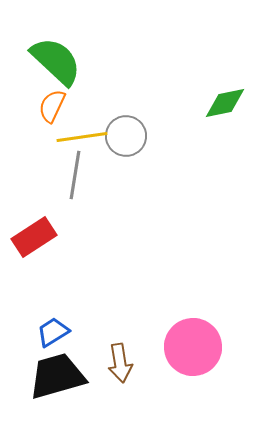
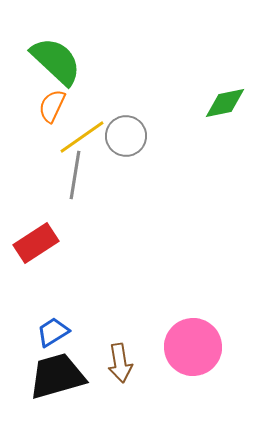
yellow line: rotated 27 degrees counterclockwise
red rectangle: moved 2 px right, 6 px down
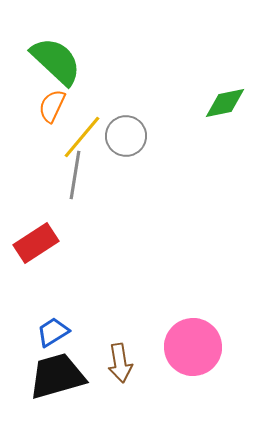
yellow line: rotated 15 degrees counterclockwise
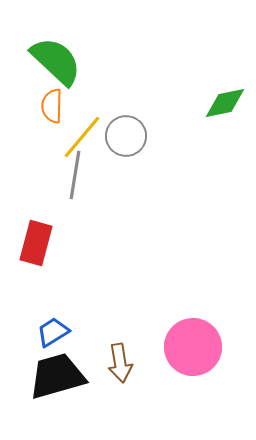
orange semicircle: rotated 24 degrees counterclockwise
red rectangle: rotated 42 degrees counterclockwise
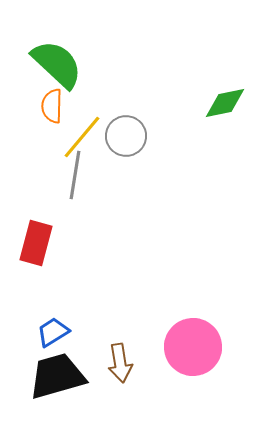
green semicircle: moved 1 px right, 3 px down
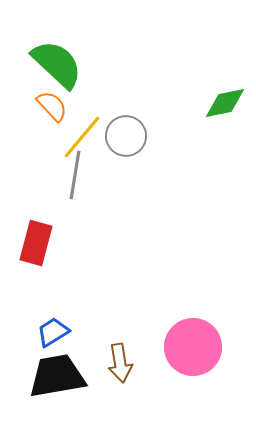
orange semicircle: rotated 136 degrees clockwise
black trapezoid: rotated 6 degrees clockwise
